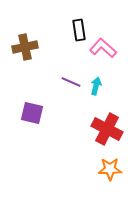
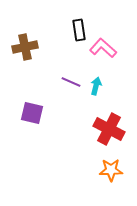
red cross: moved 2 px right
orange star: moved 1 px right, 1 px down
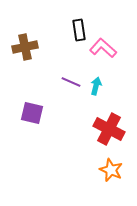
orange star: rotated 25 degrees clockwise
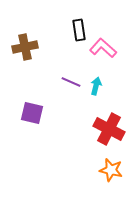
orange star: rotated 10 degrees counterclockwise
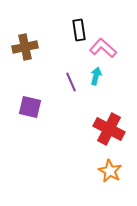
purple line: rotated 42 degrees clockwise
cyan arrow: moved 10 px up
purple square: moved 2 px left, 6 px up
orange star: moved 1 px left, 1 px down; rotated 15 degrees clockwise
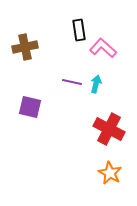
cyan arrow: moved 8 px down
purple line: moved 1 px right; rotated 54 degrees counterclockwise
orange star: moved 2 px down
